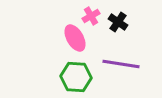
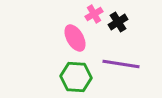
pink cross: moved 3 px right, 2 px up
black cross: rotated 24 degrees clockwise
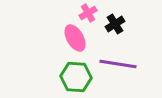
pink cross: moved 6 px left, 1 px up
black cross: moved 3 px left, 2 px down
purple line: moved 3 px left
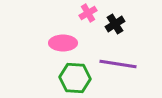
pink ellipse: moved 12 px left, 5 px down; rotated 60 degrees counterclockwise
green hexagon: moved 1 px left, 1 px down
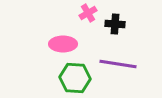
black cross: rotated 36 degrees clockwise
pink ellipse: moved 1 px down
